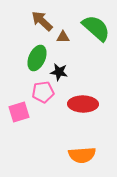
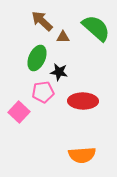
red ellipse: moved 3 px up
pink square: rotated 30 degrees counterclockwise
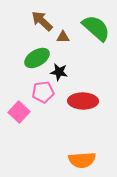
green ellipse: rotated 35 degrees clockwise
orange semicircle: moved 5 px down
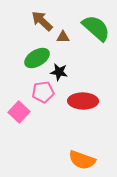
orange semicircle: rotated 24 degrees clockwise
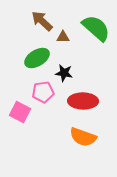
black star: moved 5 px right, 1 px down
pink square: moved 1 px right; rotated 15 degrees counterclockwise
orange semicircle: moved 1 px right, 23 px up
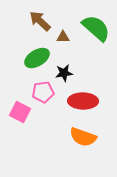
brown arrow: moved 2 px left
black star: rotated 18 degrees counterclockwise
